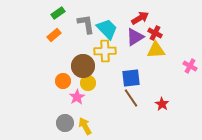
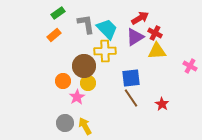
yellow triangle: moved 1 px right, 1 px down
brown circle: moved 1 px right
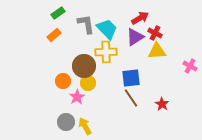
yellow cross: moved 1 px right, 1 px down
gray circle: moved 1 px right, 1 px up
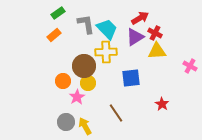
brown line: moved 15 px left, 15 px down
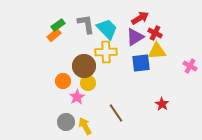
green rectangle: moved 12 px down
blue square: moved 10 px right, 15 px up
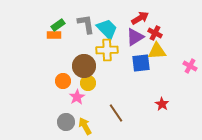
orange rectangle: rotated 40 degrees clockwise
yellow cross: moved 1 px right, 2 px up
